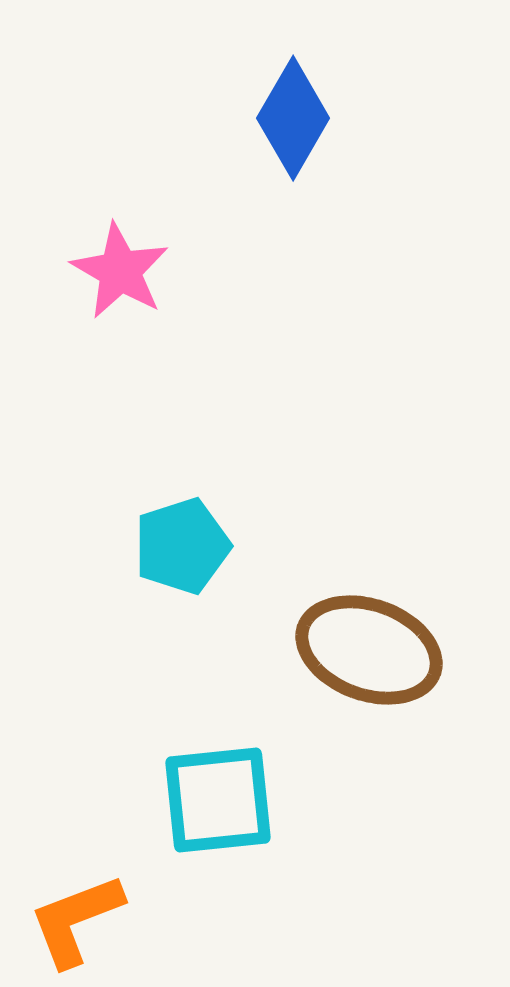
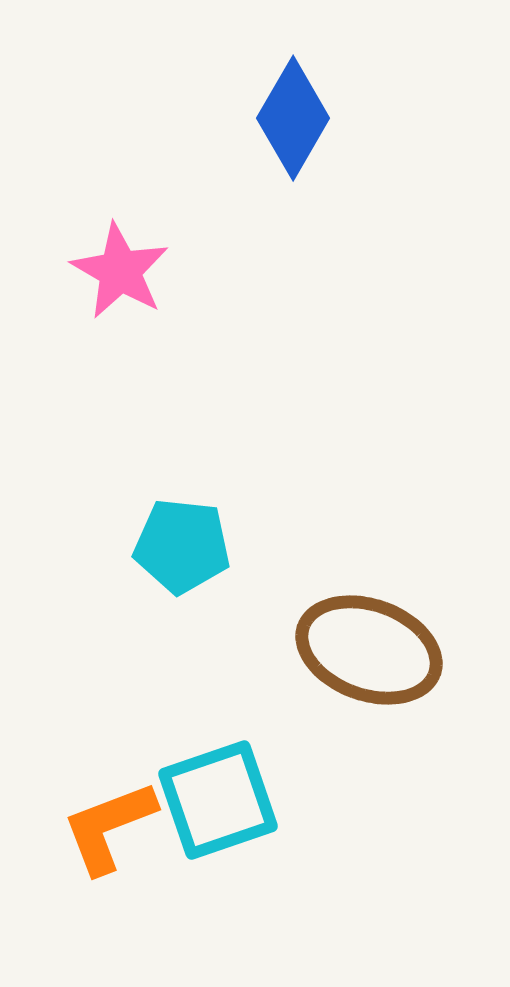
cyan pentagon: rotated 24 degrees clockwise
cyan square: rotated 13 degrees counterclockwise
orange L-shape: moved 33 px right, 93 px up
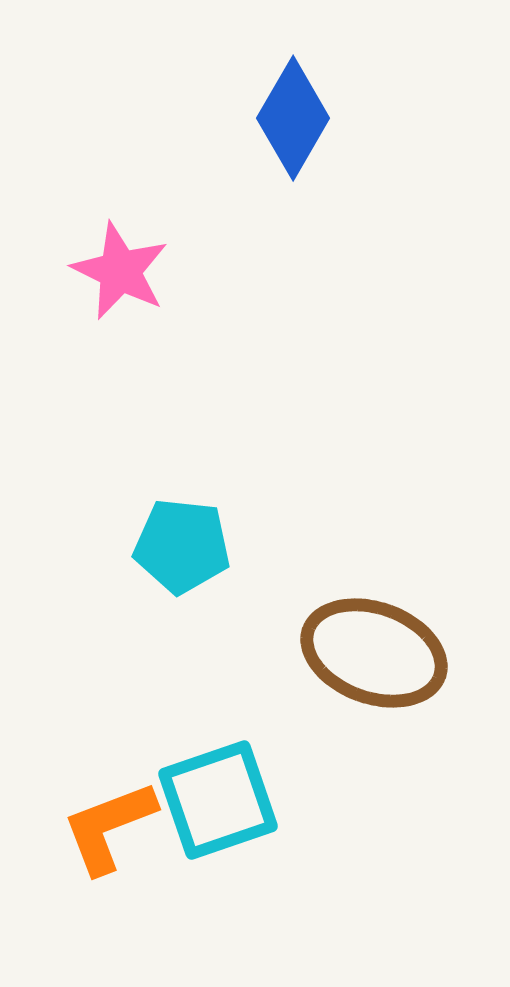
pink star: rotated 4 degrees counterclockwise
brown ellipse: moved 5 px right, 3 px down
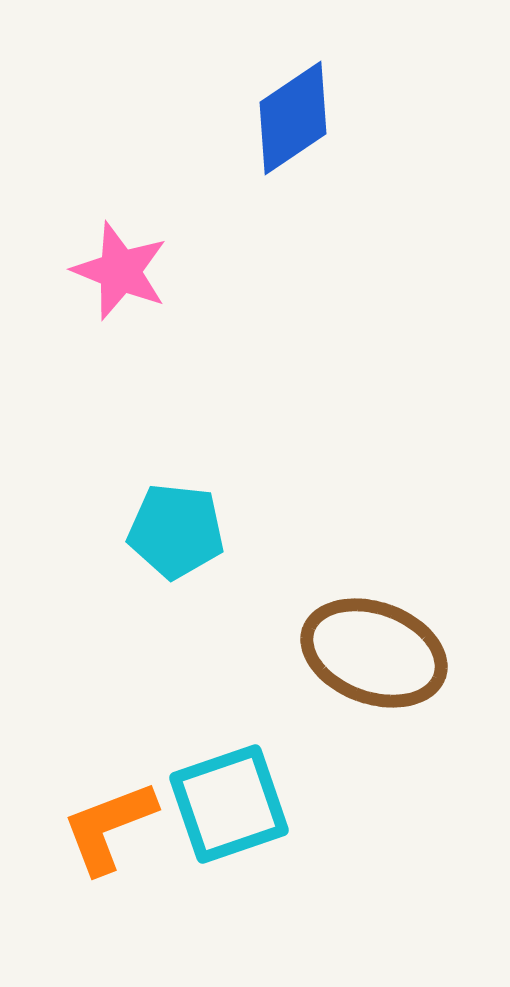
blue diamond: rotated 26 degrees clockwise
pink star: rotated 4 degrees counterclockwise
cyan pentagon: moved 6 px left, 15 px up
cyan square: moved 11 px right, 4 px down
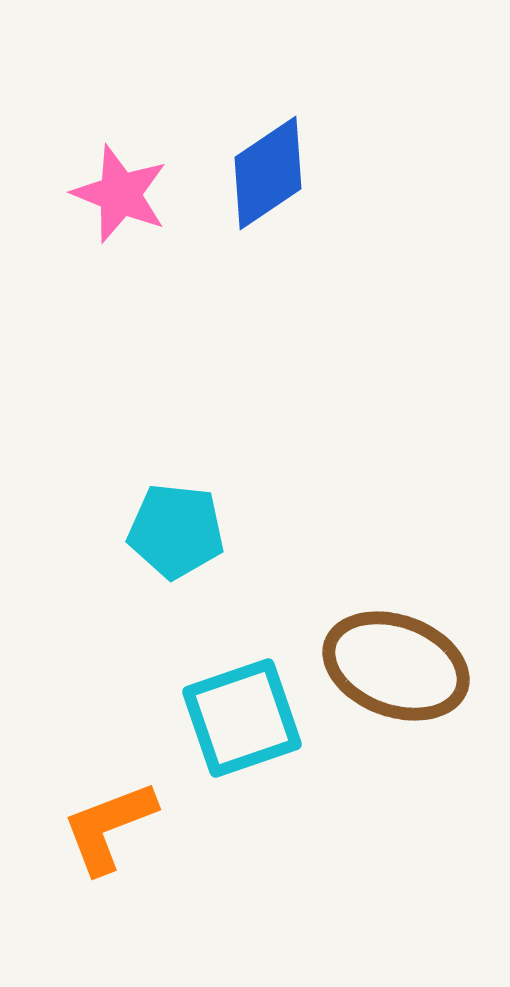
blue diamond: moved 25 px left, 55 px down
pink star: moved 77 px up
brown ellipse: moved 22 px right, 13 px down
cyan square: moved 13 px right, 86 px up
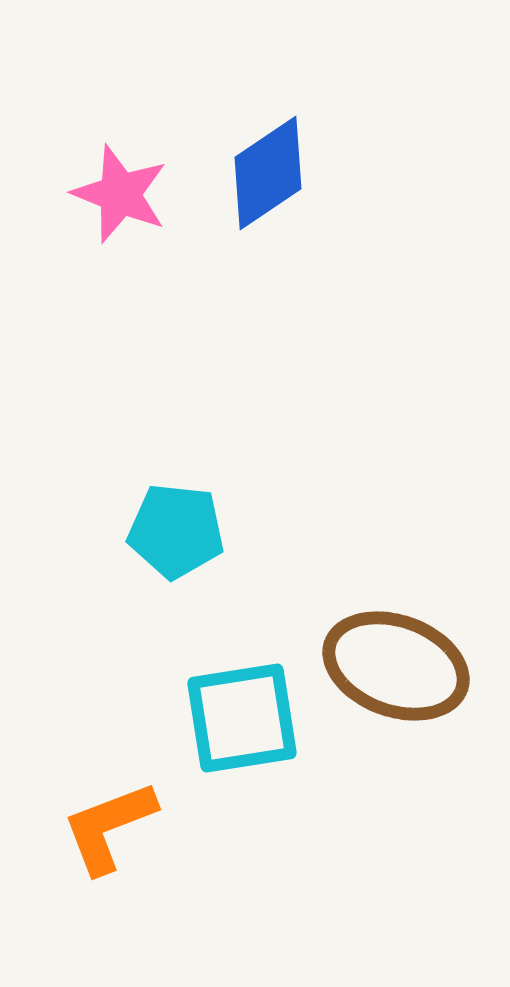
cyan square: rotated 10 degrees clockwise
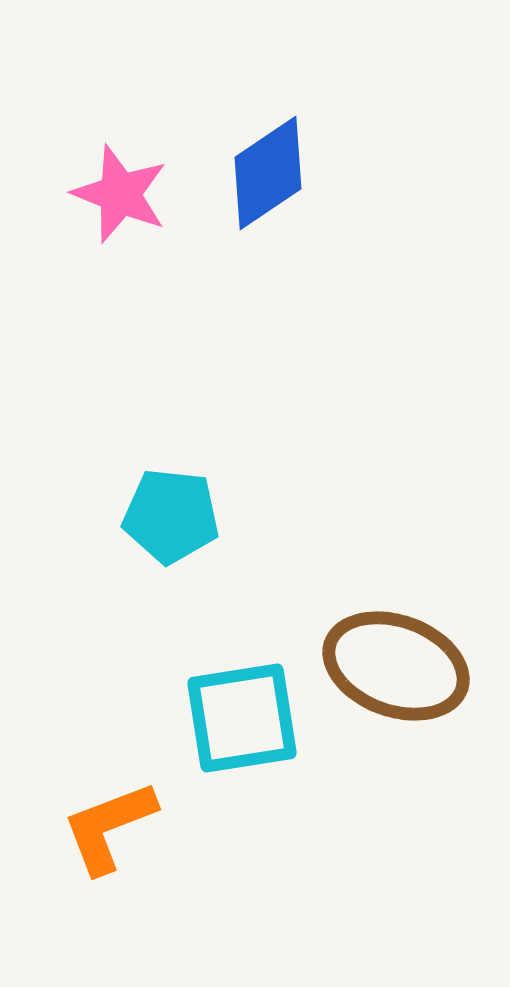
cyan pentagon: moved 5 px left, 15 px up
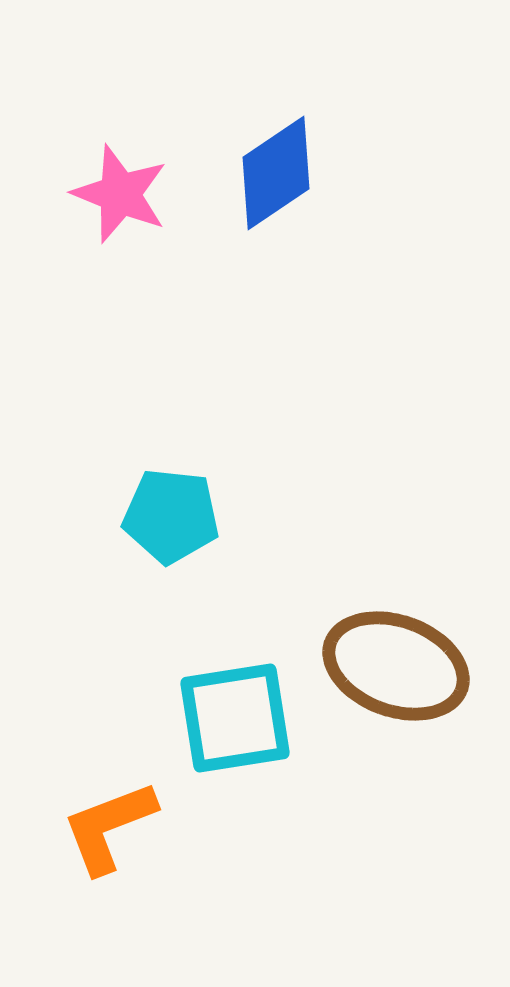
blue diamond: moved 8 px right
cyan square: moved 7 px left
